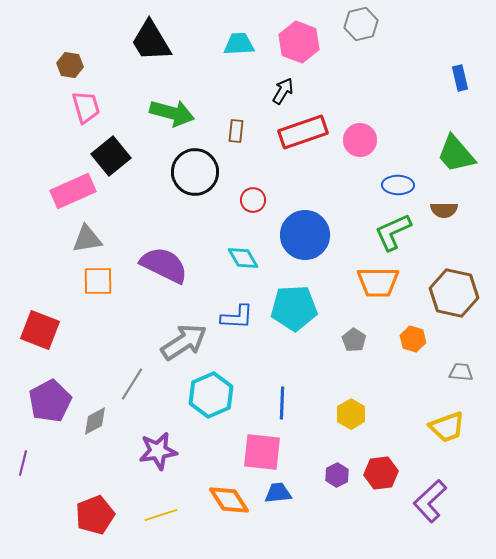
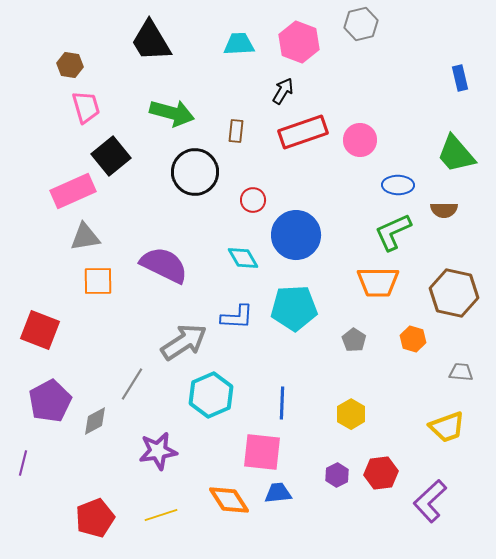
blue circle at (305, 235): moved 9 px left
gray triangle at (87, 239): moved 2 px left, 2 px up
red pentagon at (95, 515): moved 3 px down
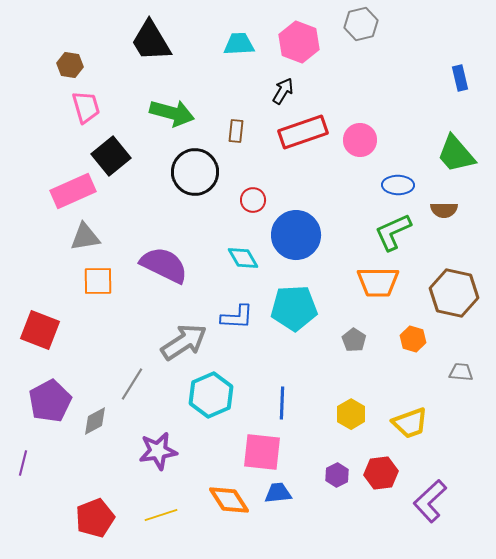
yellow trapezoid at (447, 427): moved 37 px left, 4 px up
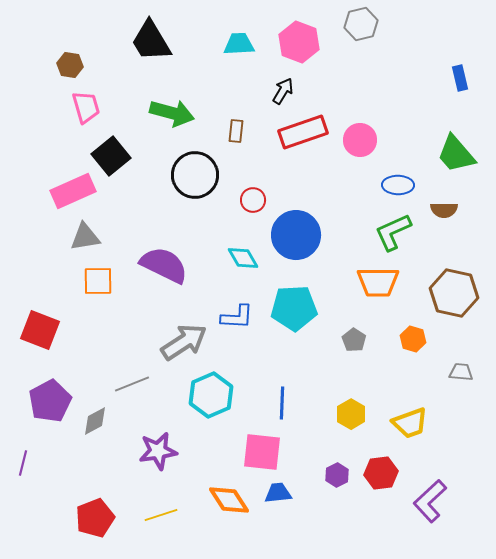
black circle at (195, 172): moved 3 px down
gray line at (132, 384): rotated 36 degrees clockwise
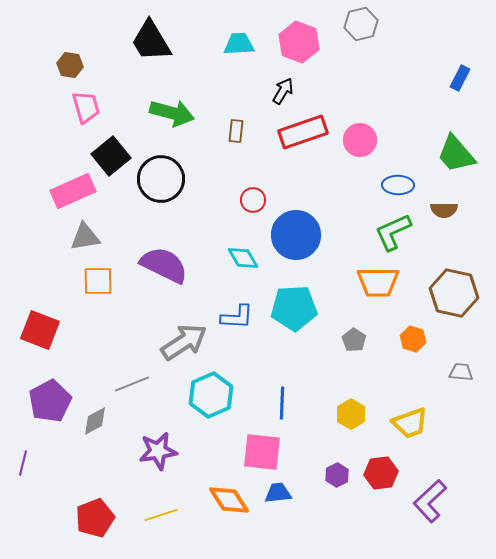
blue rectangle at (460, 78): rotated 40 degrees clockwise
black circle at (195, 175): moved 34 px left, 4 px down
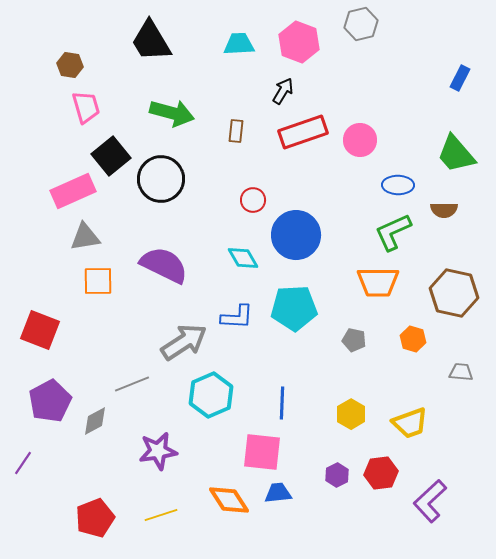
gray pentagon at (354, 340): rotated 20 degrees counterclockwise
purple line at (23, 463): rotated 20 degrees clockwise
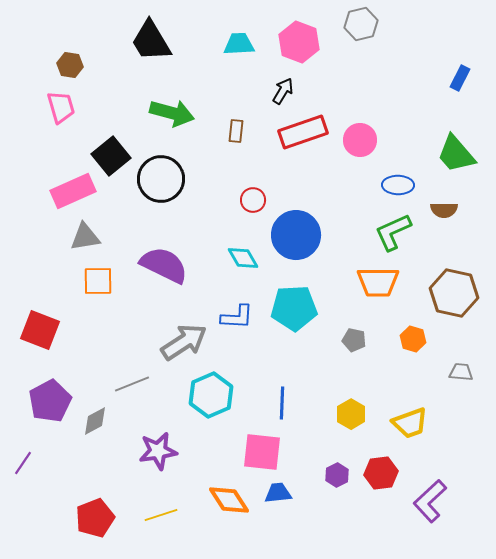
pink trapezoid at (86, 107): moved 25 px left
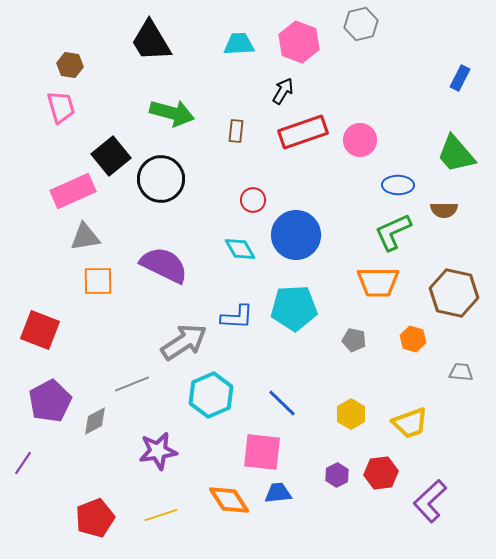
cyan diamond at (243, 258): moved 3 px left, 9 px up
blue line at (282, 403): rotated 48 degrees counterclockwise
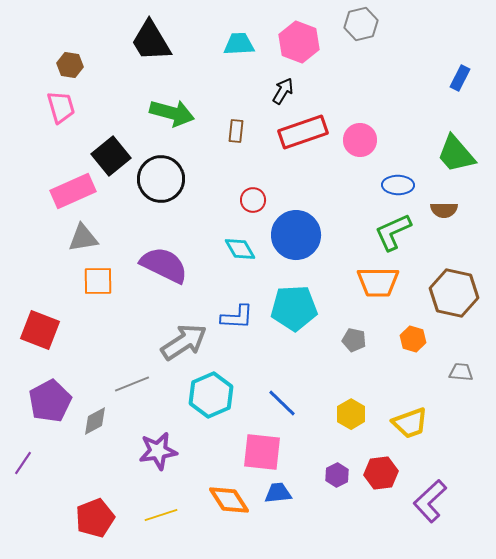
gray triangle at (85, 237): moved 2 px left, 1 px down
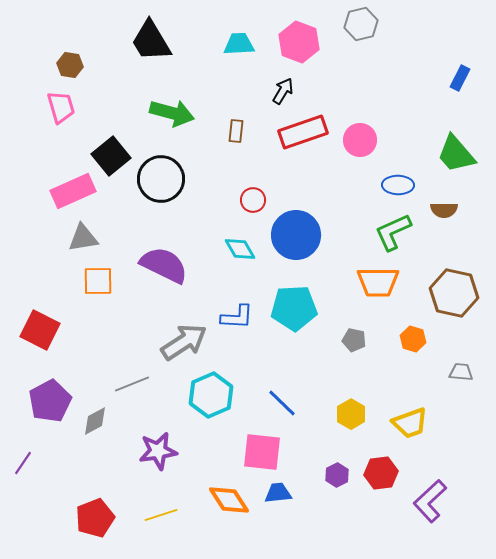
red square at (40, 330): rotated 6 degrees clockwise
